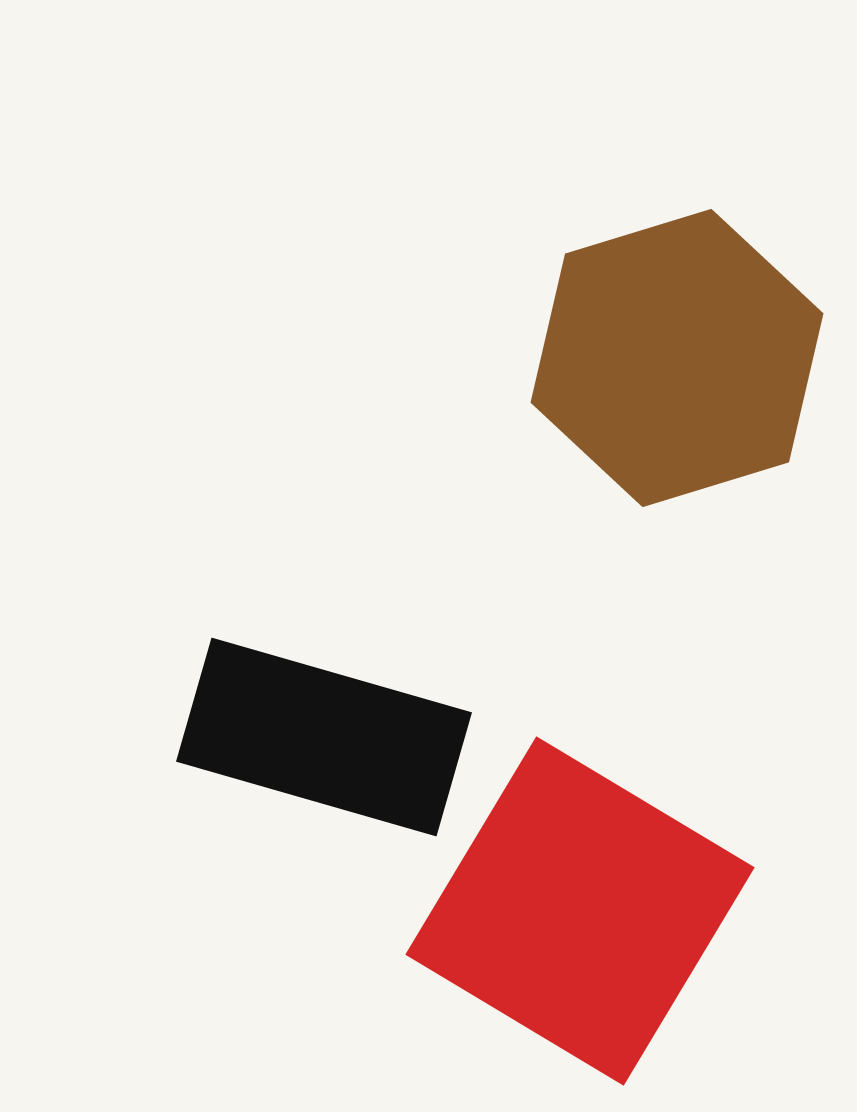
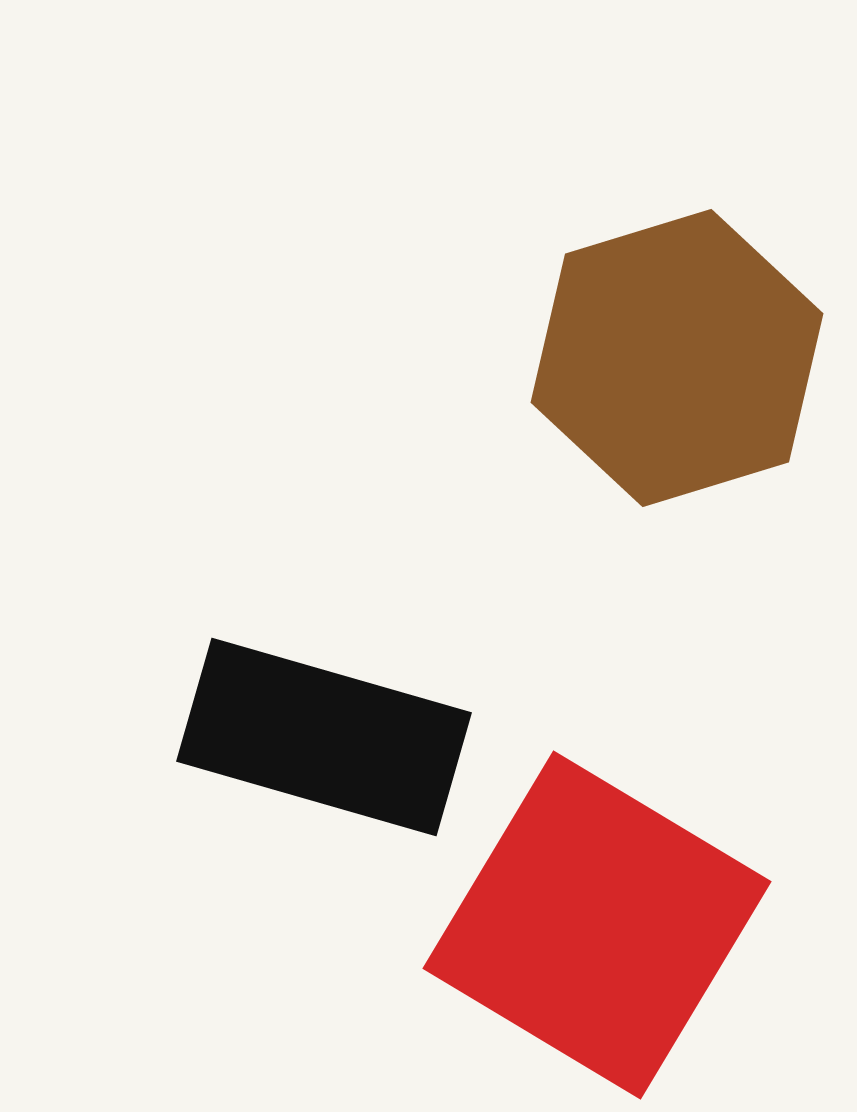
red square: moved 17 px right, 14 px down
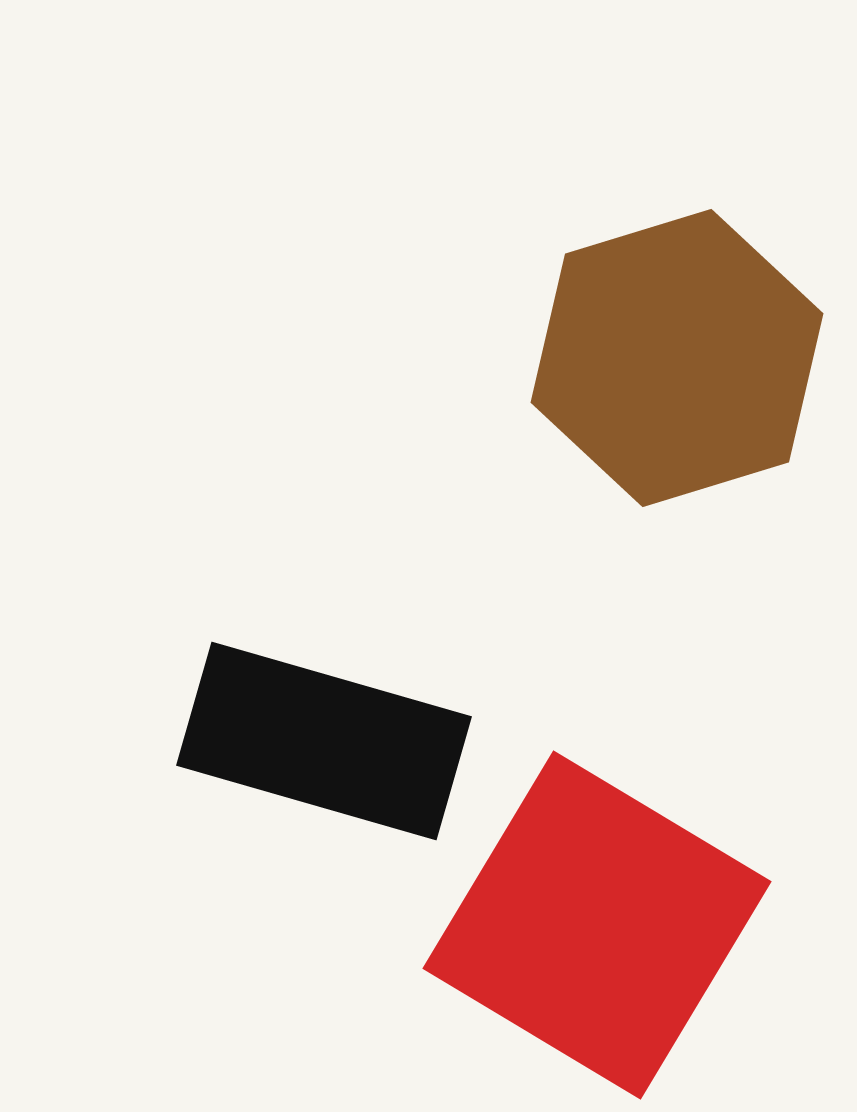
black rectangle: moved 4 px down
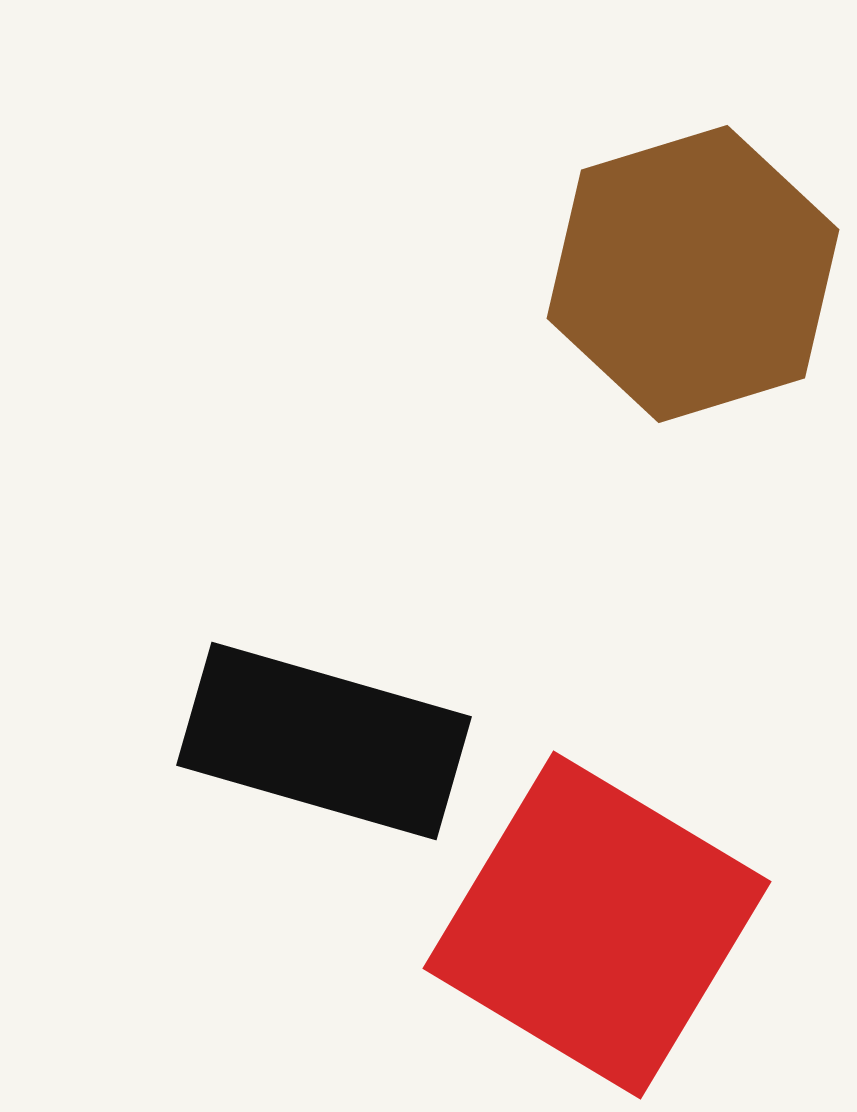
brown hexagon: moved 16 px right, 84 px up
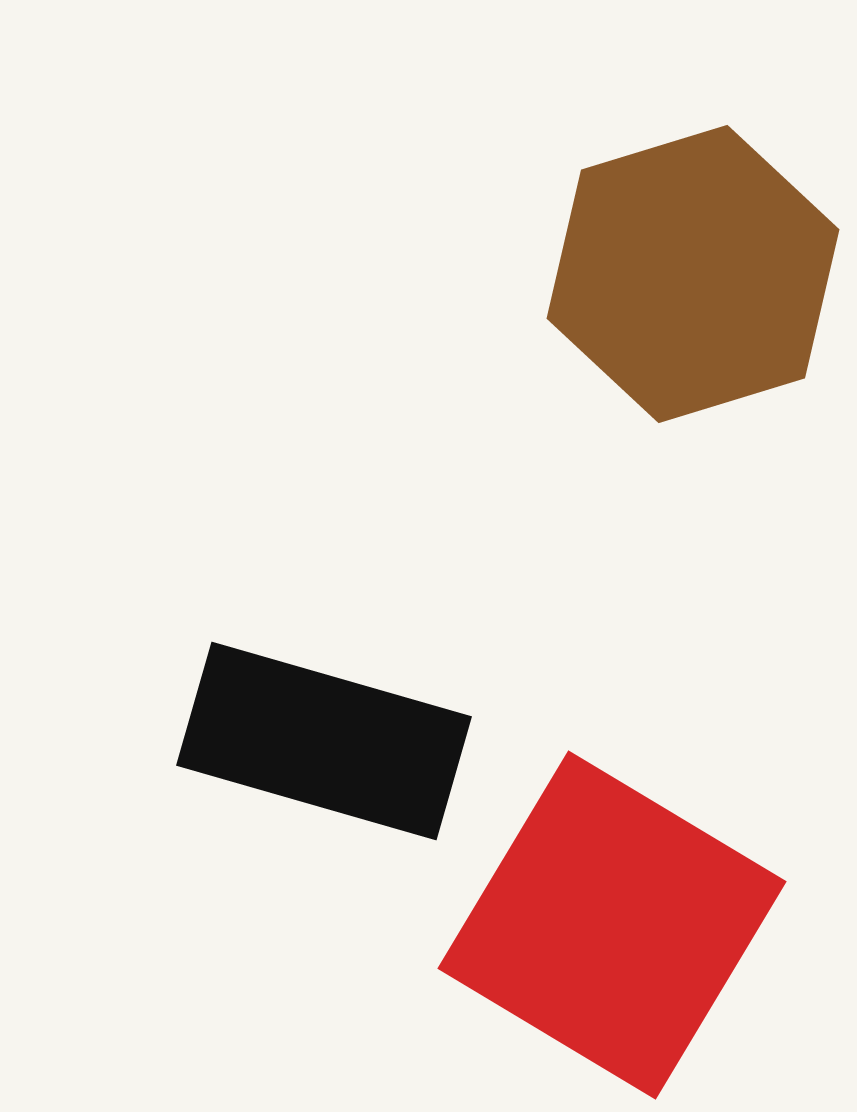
red square: moved 15 px right
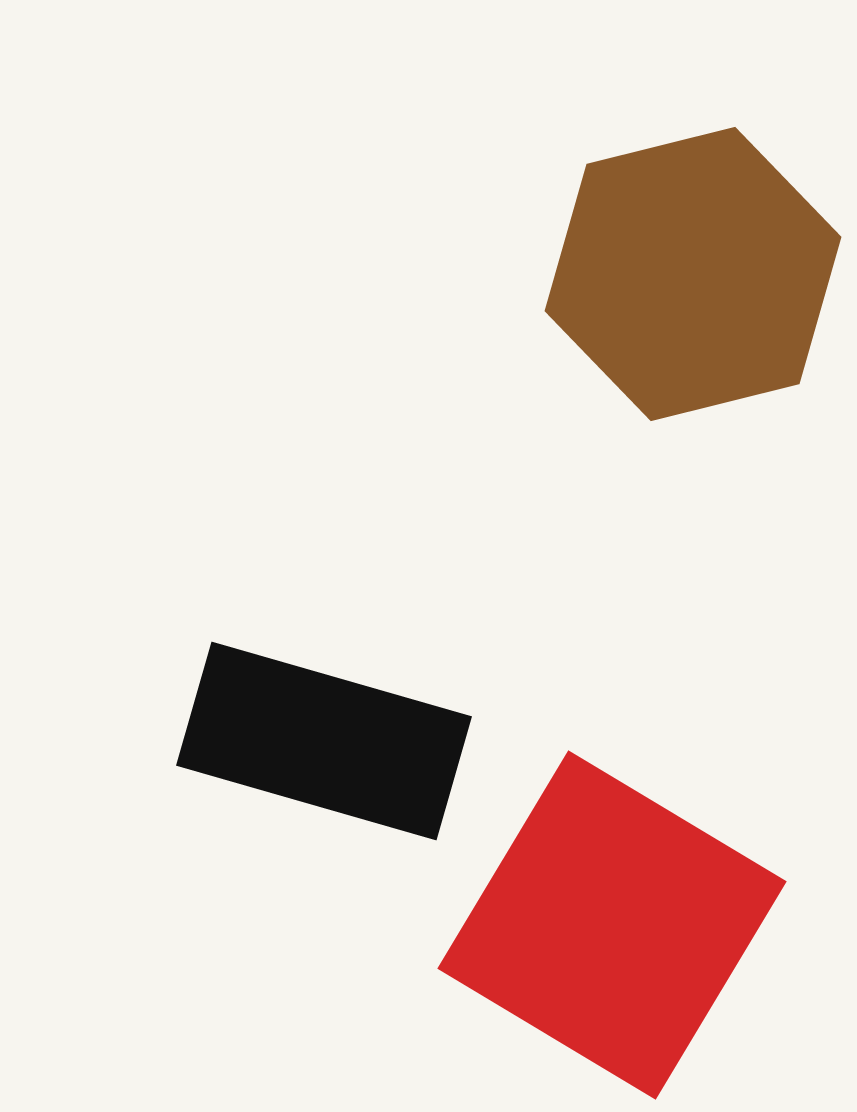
brown hexagon: rotated 3 degrees clockwise
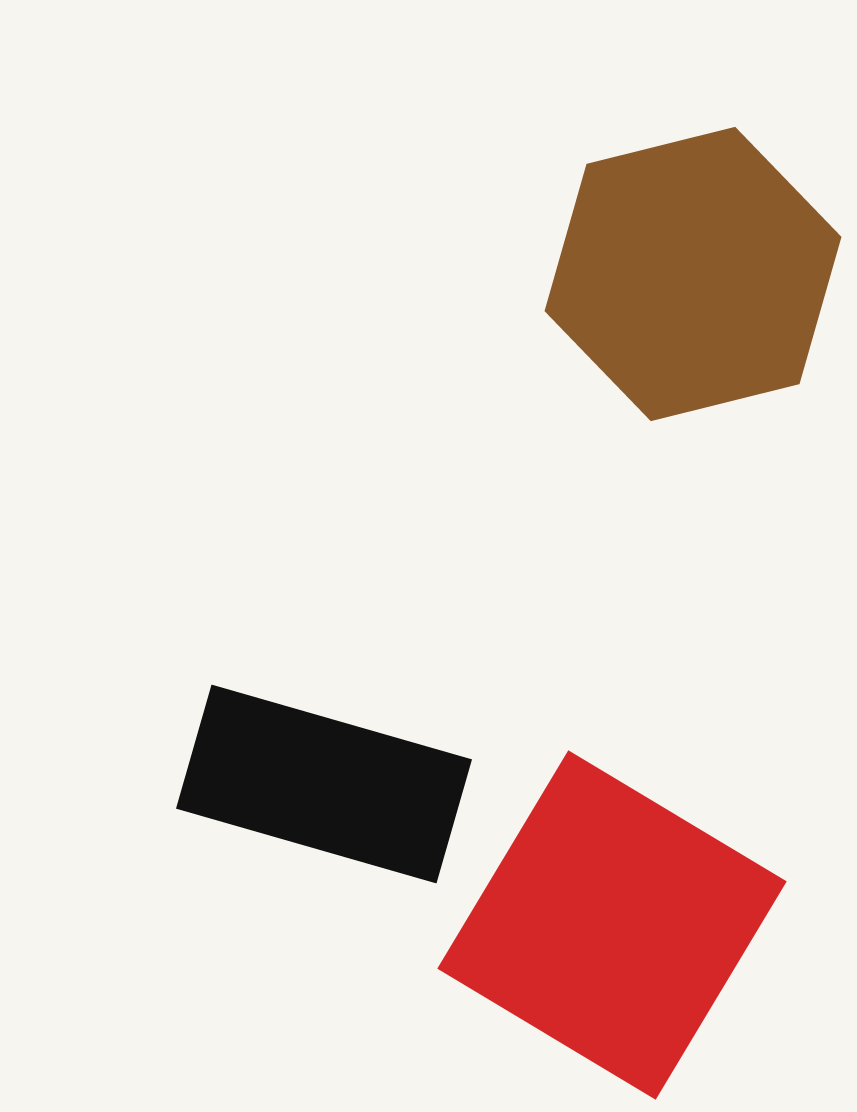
black rectangle: moved 43 px down
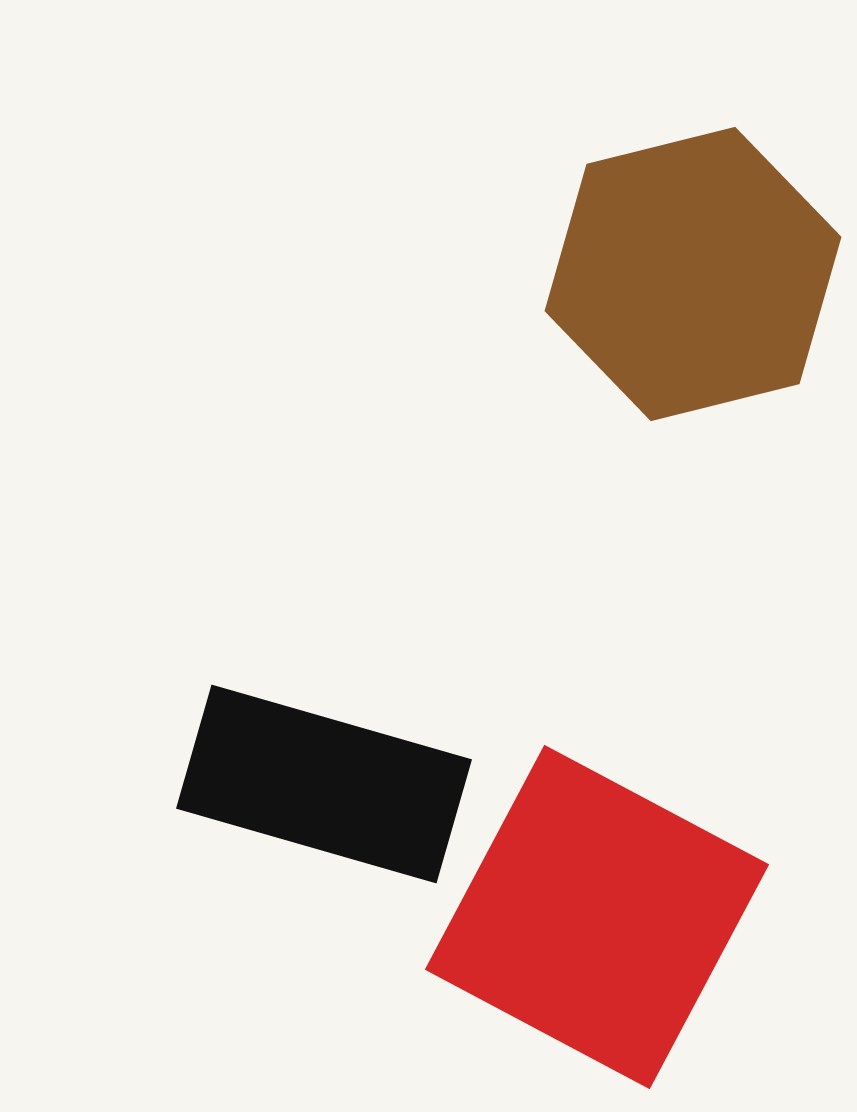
red square: moved 15 px left, 8 px up; rotated 3 degrees counterclockwise
